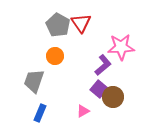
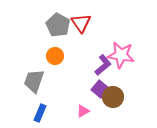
pink star: moved 8 px down; rotated 12 degrees clockwise
purple square: moved 1 px right
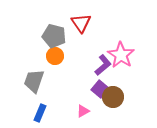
gray pentagon: moved 4 px left, 11 px down; rotated 15 degrees counterclockwise
pink star: rotated 24 degrees clockwise
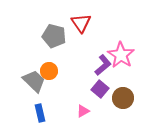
orange circle: moved 6 px left, 15 px down
gray trapezoid: rotated 115 degrees clockwise
brown circle: moved 10 px right, 1 px down
blue rectangle: rotated 36 degrees counterclockwise
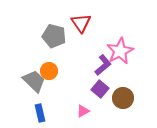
pink star: moved 1 px left, 4 px up; rotated 12 degrees clockwise
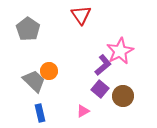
red triangle: moved 8 px up
gray pentagon: moved 26 px left, 7 px up; rotated 20 degrees clockwise
brown circle: moved 2 px up
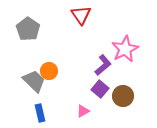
pink star: moved 5 px right, 2 px up
